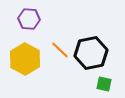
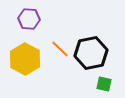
orange line: moved 1 px up
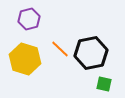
purple hexagon: rotated 20 degrees counterclockwise
yellow hexagon: rotated 12 degrees counterclockwise
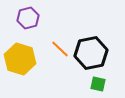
purple hexagon: moved 1 px left, 1 px up
yellow hexagon: moved 5 px left
green square: moved 6 px left
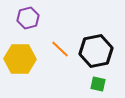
black hexagon: moved 5 px right, 2 px up
yellow hexagon: rotated 16 degrees counterclockwise
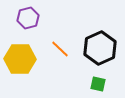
black hexagon: moved 4 px right, 3 px up; rotated 12 degrees counterclockwise
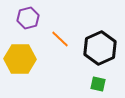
orange line: moved 10 px up
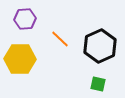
purple hexagon: moved 3 px left, 1 px down; rotated 10 degrees clockwise
black hexagon: moved 2 px up
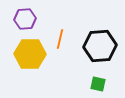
orange line: rotated 60 degrees clockwise
black hexagon: rotated 20 degrees clockwise
yellow hexagon: moved 10 px right, 5 px up
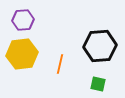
purple hexagon: moved 2 px left, 1 px down
orange line: moved 25 px down
yellow hexagon: moved 8 px left; rotated 8 degrees counterclockwise
